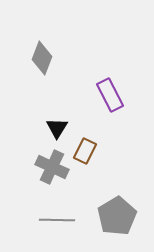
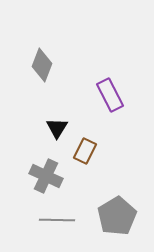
gray diamond: moved 7 px down
gray cross: moved 6 px left, 9 px down
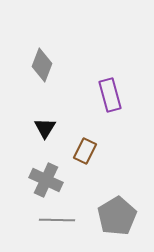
purple rectangle: rotated 12 degrees clockwise
black triangle: moved 12 px left
gray cross: moved 4 px down
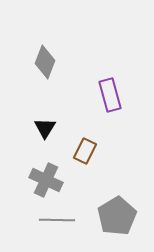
gray diamond: moved 3 px right, 3 px up
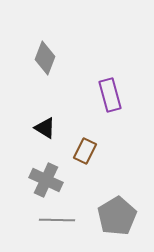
gray diamond: moved 4 px up
black triangle: rotated 30 degrees counterclockwise
